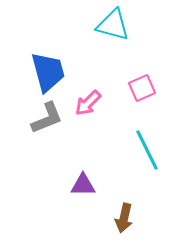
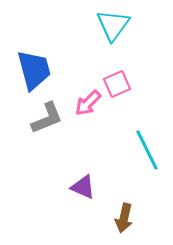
cyan triangle: rotated 51 degrees clockwise
blue trapezoid: moved 14 px left, 2 px up
pink square: moved 25 px left, 4 px up
purple triangle: moved 2 px down; rotated 24 degrees clockwise
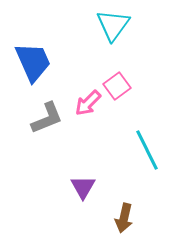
blue trapezoid: moved 1 px left, 8 px up; rotated 9 degrees counterclockwise
pink square: moved 2 px down; rotated 12 degrees counterclockwise
purple triangle: rotated 36 degrees clockwise
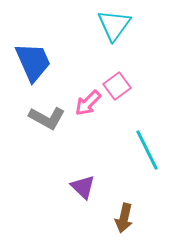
cyan triangle: moved 1 px right
gray L-shape: rotated 51 degrees clockwise
purple triangle: rotated 16 degrees counterclockwise
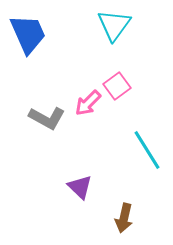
blue trapezoid: moved 5 px left, 28 px up
cyan line: rotated 6 degrees counterclockwise
purple triangle: moved 3 px left
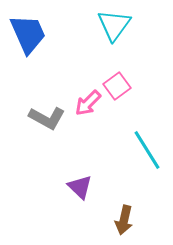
brown arrow: moved 2 px down
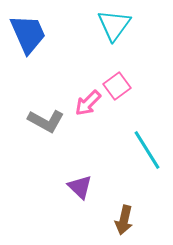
gray L-shape: moved 1 px left, 3 px down
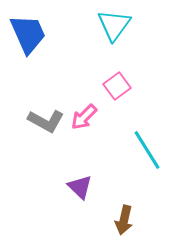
pink arrow: moved 4 px left, 14 px down
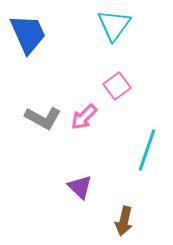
gray L-shape: moved 3 px left, 3 px up
cyan line: rotated 51 degrees clockwise
brown arrow: moved 1 px down
